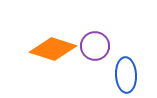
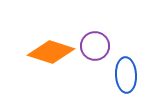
orange diamond: moved 2 px left, 3 px down
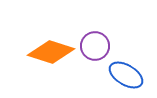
blue ellipse: rotated 56 degrees counterclockwise
